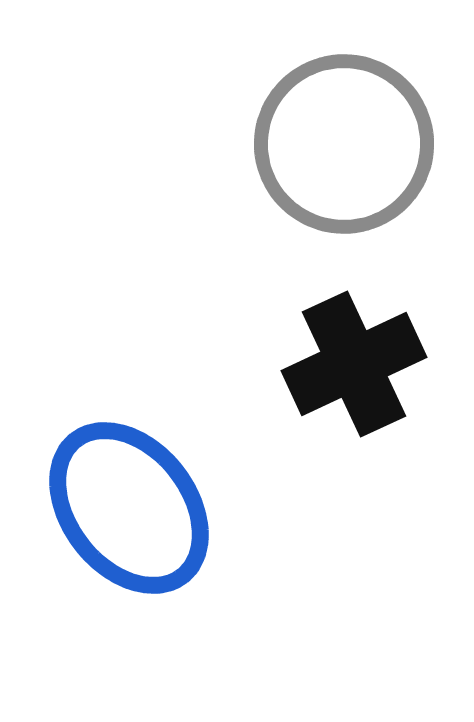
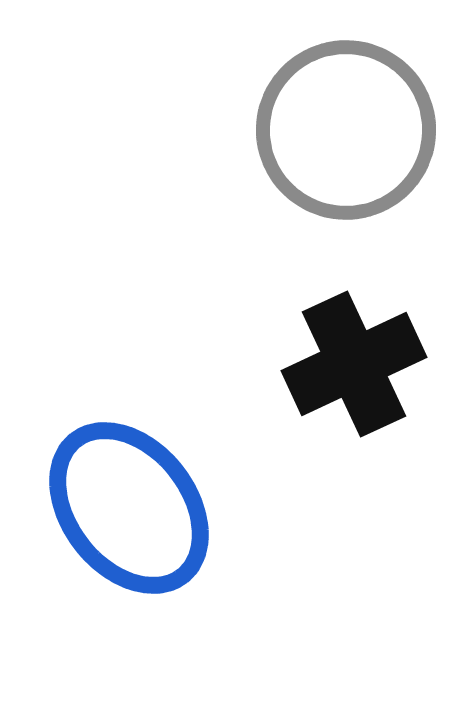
gray circle: moved 2 px right, 14 px up
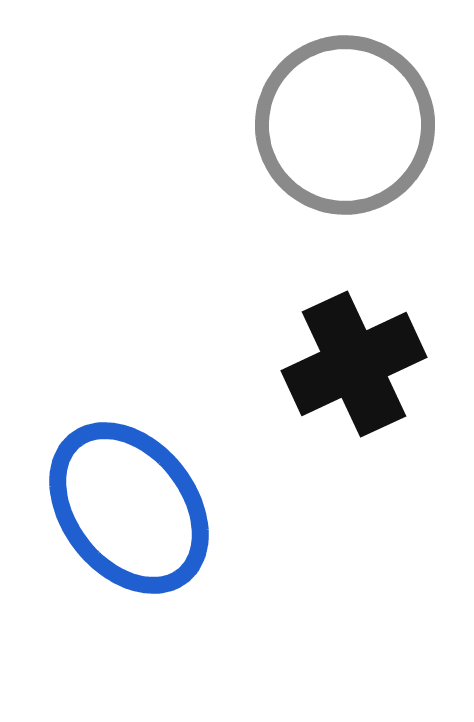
gray circle: moved 1 px left, 5 px up
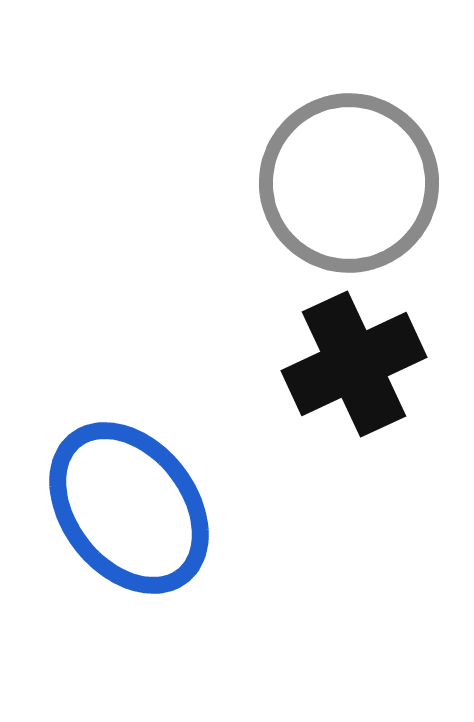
gray circle: moved 4 px right, 58 px down
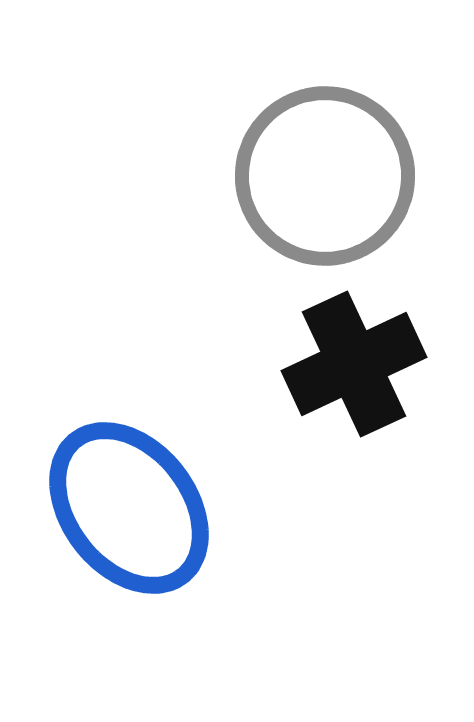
gray circle: moved 24 px left, 7 px up
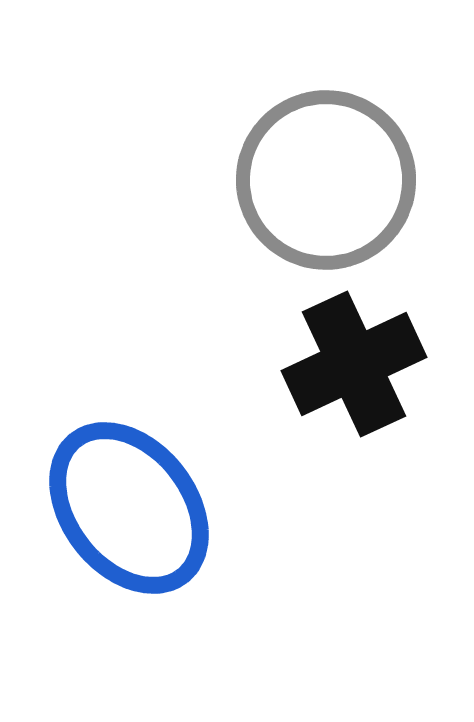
gray circle: moved 1 px right, 4 px down
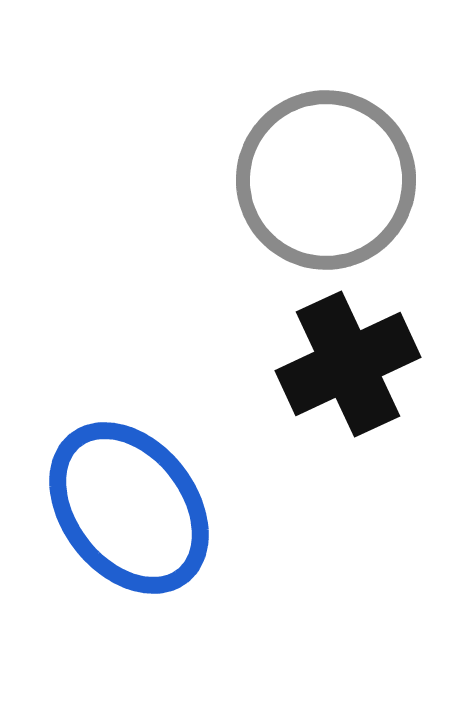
black cross: moved 6 px left
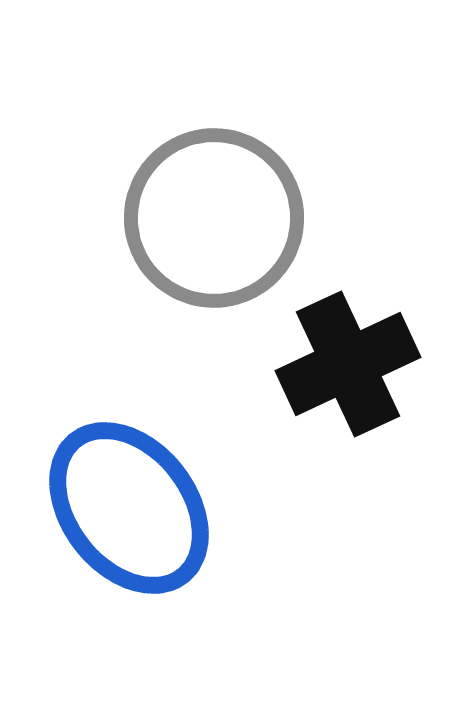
gray circle: moved 112 px left, 38 px down
